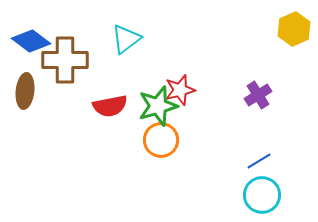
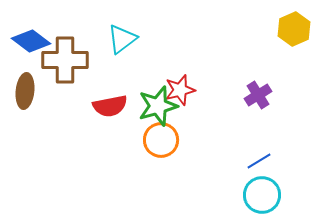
cyan triangle: moved 4 px left
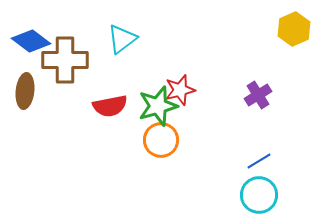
cyan circle: moved 3 px left
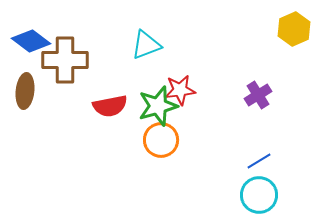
cyan triangle: moved 24 px right, 6 px down; rotated 16 degrees clockwise
red star: rotated 8 degrees clockwise
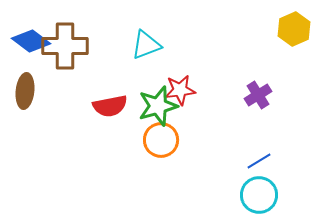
brown cross: moved 14 px up
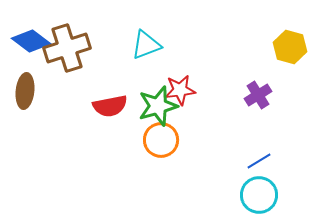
yellow hexagon: moved 4 px left, 18 px down; rotated 20 degrees counterclockwise
brown cross: moved 2 px right, 2 px down; rotated 18 degrees counterclockwise
